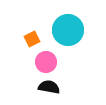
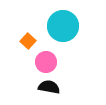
cyan circle: moved 5 px left, 4 px up
orange square: moved 4 px left, 2 px down; rotated 21 degrees counterclockwise
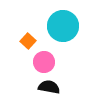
pink circle: moved 2 px left
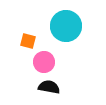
cyan circle: moved 3 px right
orange square: rotated 28 degrees counterclockwise
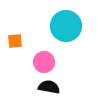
orange square: moved 13 px left; rotated 21 degrees counterclockwise
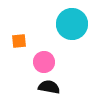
cyan circle: moved 6 px right, 2 px up
orange square: moved 4 px right
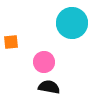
cyan circle: moved 1 px up
orange square: moved 8 px left, 1 px down
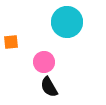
cyan circle: moved 5 px left, 1 px up
black semicircle: rotated 130 degrees counterclockwise
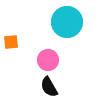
pink circle: moved 4 px right, 2 px up
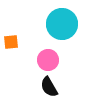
cyan circle: moved 5 px left, 2 px down
